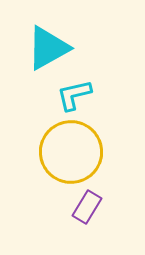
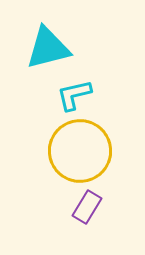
cyan triangle: rotated 15 degrees clockwise
yellow circle: moved 9 px right, 1 px up
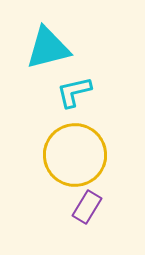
cyan L-shape: moved 3 px up
yellow circle: moved 5 px left, 4 px down
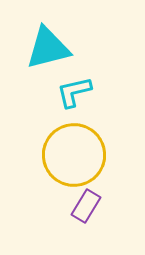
yellow circle: moved 1 px left
purple rectangle: moved 1 px left, 1 px up
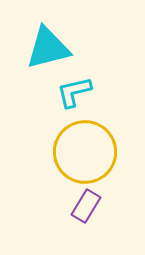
yellow circle: moved 11 px right, 3 px up
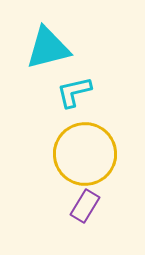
yellow circle: moved 2 px down
purple rectangle: moved 1 px left
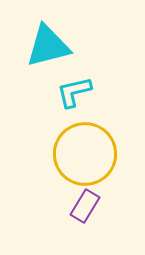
cyan triangle: moved 2 px up
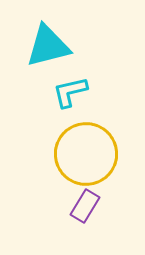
cyan L-shape: moved 4 px left
yellow circle: moved 1 px right
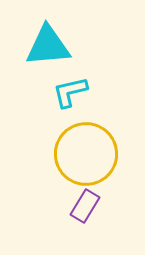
cyan triangle: rotated 9 degrees clockwise
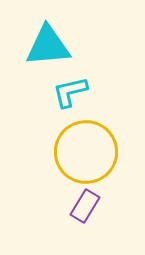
yellow circle: moved 2 px up
